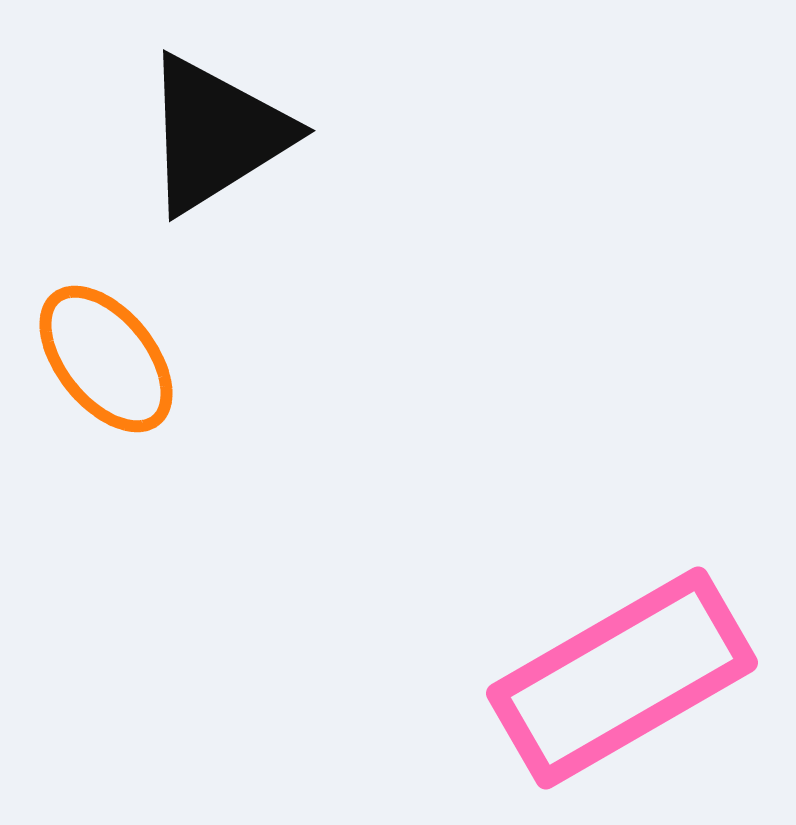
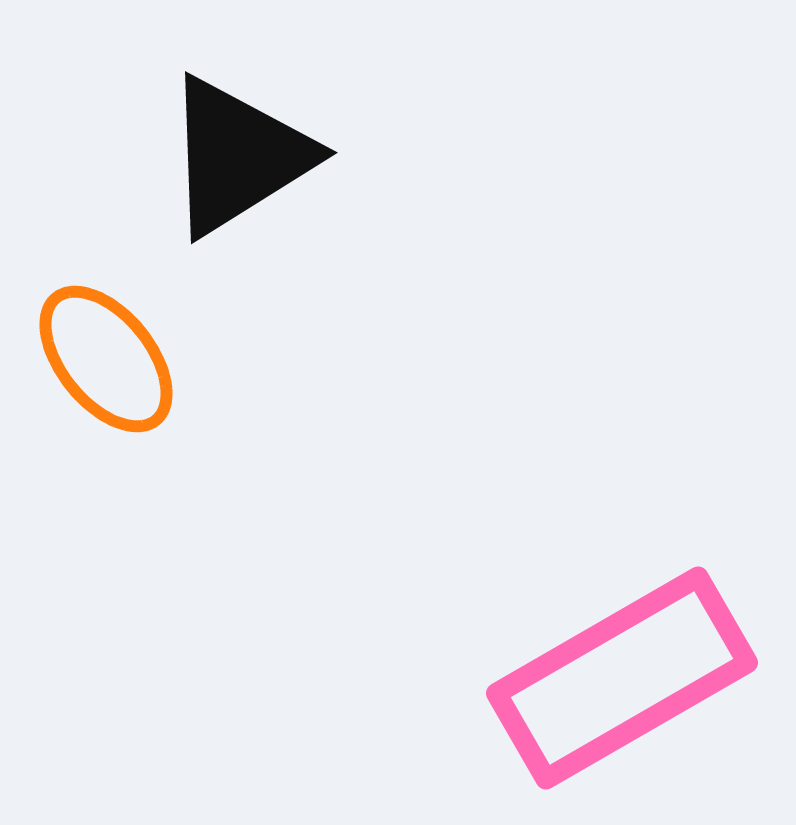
black triangle: moved 22 px right, 22 px down
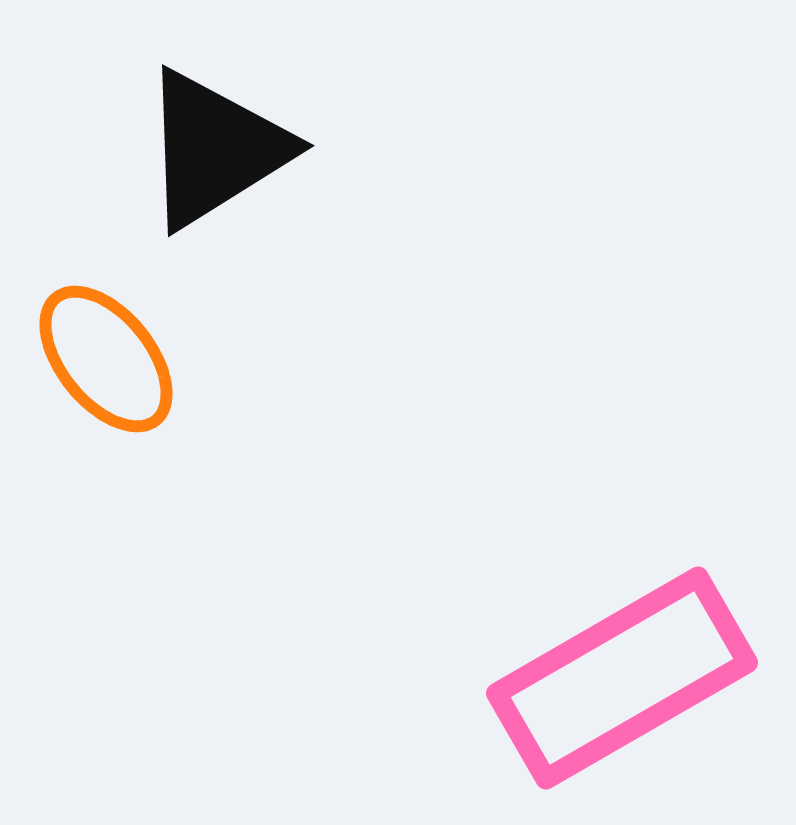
black triangle: moved 23 px left, 7 px up
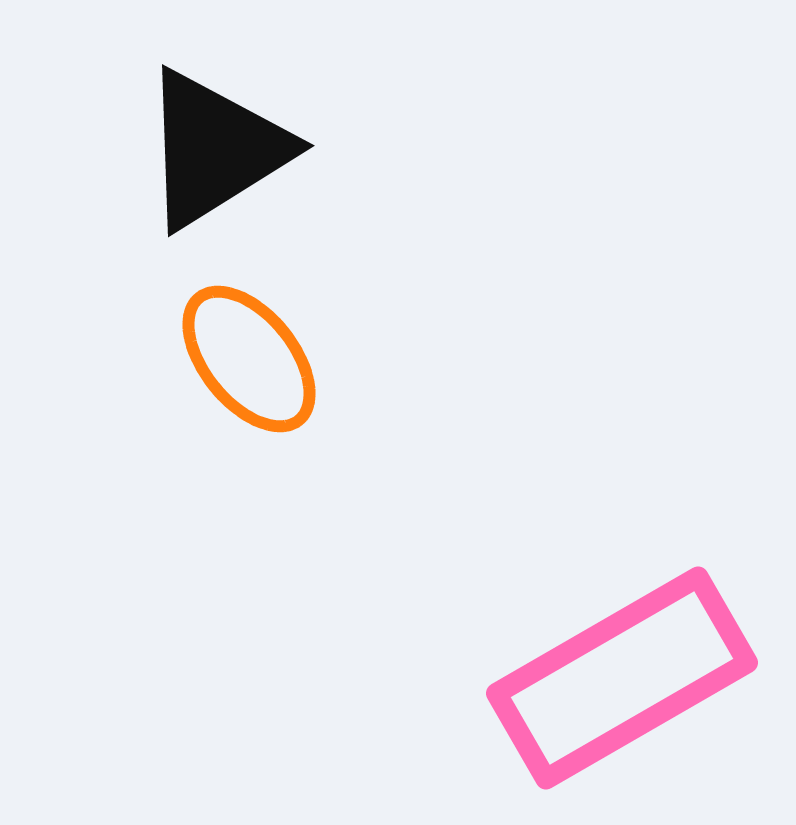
orange ellipse: moved 143 px right
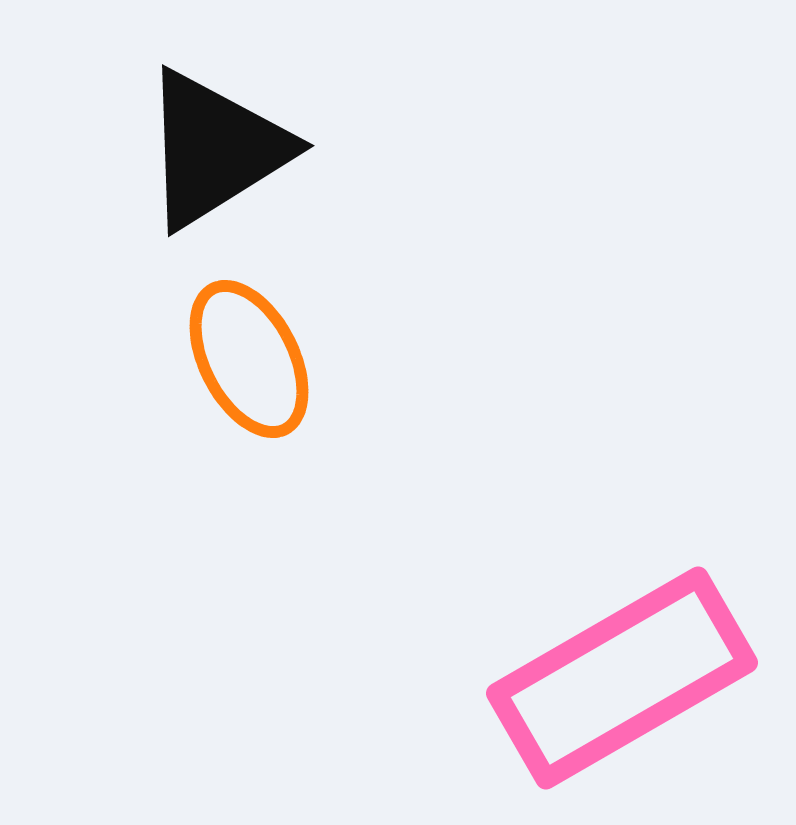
orange ellipse: rotated 12 degrees clockwise
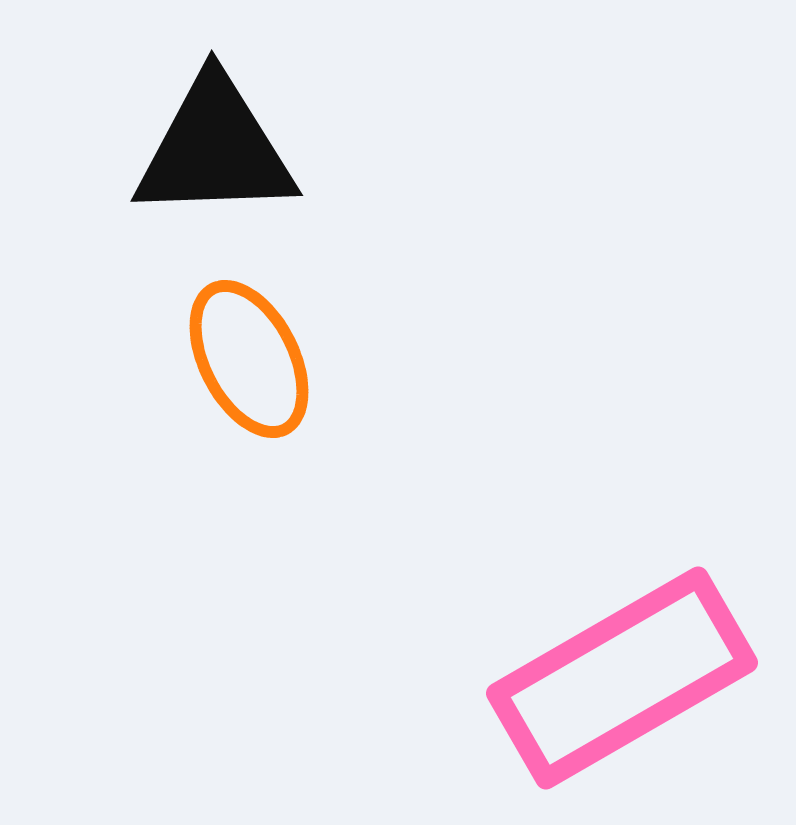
black triangle: rotated 30 degrees clockwise
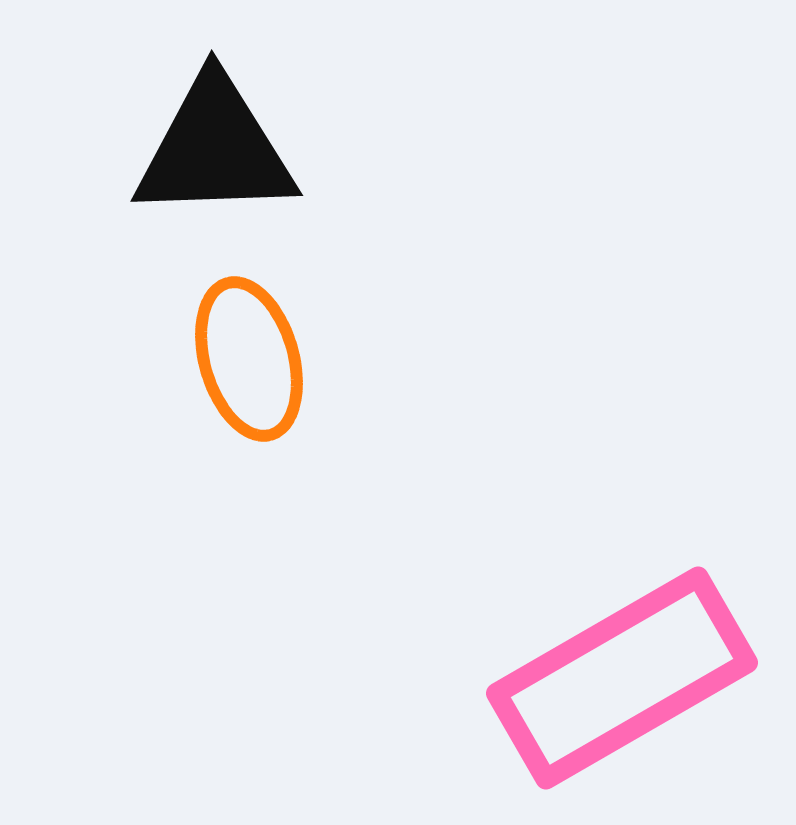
orange ellipse: rotated 11 degrees clockwise
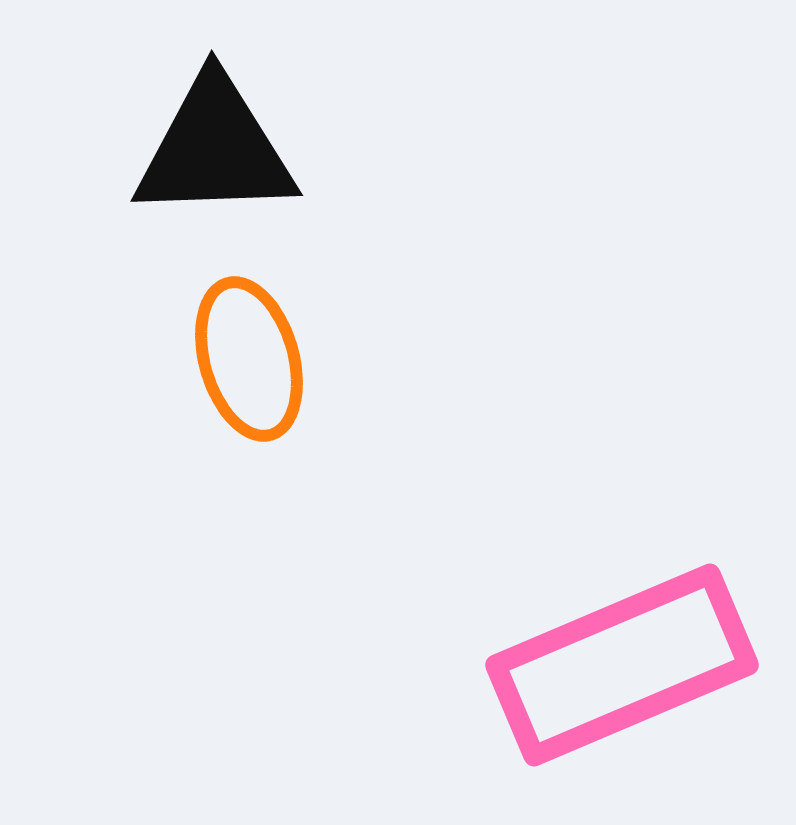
pink rectangle: moved 13 px up; rotated 7 degrees clockwise
